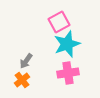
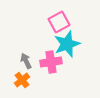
gray arrow: rotated 119 degrees clockwise
pink cross: moved 17 px left, 11 px up
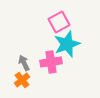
gray arrow: moved 2 px left, 2 px down
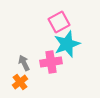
orange cross: moved 2 px left, 2 px down
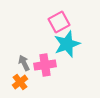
pink cross: moved 6 px left, 3 px down
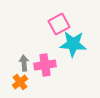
pink square: moved 2 px down
cyan star: moved 6 px right; rotated 24 degrees clockwise
gray arrow: rotated 21 degrees clockwise
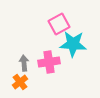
pink cross: moved 4 px right, 3 px up
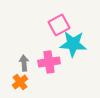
pink square: moved 1 px down
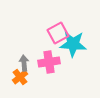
pink square: moved 1 px left, 8 px down
orange cross: moved 5 px up
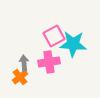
pink square: moved 4 px left, 3 px down
